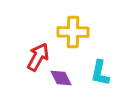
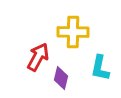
cyan L-shape: moved 5 px up
purple diamond: rotated 40 degrees clockwise
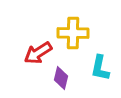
yellow cross: moved 1 px down
red arrow: moved 4 px up; rotated 152 degrees counterclockwise
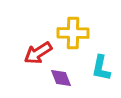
cyan L-shape: moved 1 px right
purple diamond: rotated 35 degrees counterclockwise
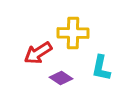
purple diamond: rotated 35 degrees counterclockwise
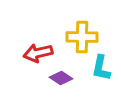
yellow cross: moved 9 px right, 4 px down
red arrow: rotated 20 degrees clockwise
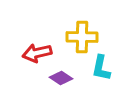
red arrow: moved 1 px left
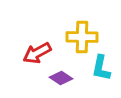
red arrow: rotated 16 degrees counterclockwise
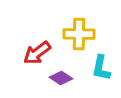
yellow cross: moved 3 px left, 3 px up
red arrow: rotated 8 degrees counterclockwise
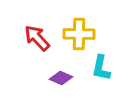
red arrow: moved 15 px up; rotated 84 degrees clockwise
purple diamond: rotated 10 degrees counterclockwise
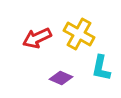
yellow cross: rotated 28 degrees clockwise
red arrow: rotated 72 degrees counterclockwise
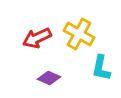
purple diamond: moved 12 px left
